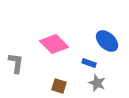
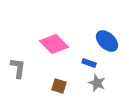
gray L-shape: moved 2 px right, 5 px down
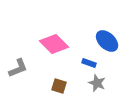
gray L-shape: rotated 60 degrees clockwise
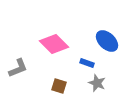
blue rectangle: moved 2 px left
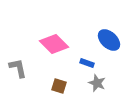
blue ellipse: moved 2 px right, 1 px up
gray L-shape: rotated 80 degrees counterclockwise
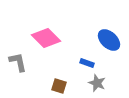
pink diamond: moved 8 px left, 6 px up
gray L-shape: moved 6 px up
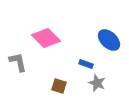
blue rectangle: moved 1 px left, 1 px down
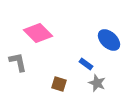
pink diamond: moved 8 px left, 5 px up
blue rectangle: rotated 16 degrees clockwise
brown square: moved 2 px up
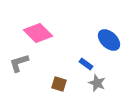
gray L-shape: moved 1 px right, 1 px down; rotated 95 degrees counterclockwise
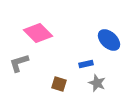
blue rectangle: rotated 48 degrees counterclockwise
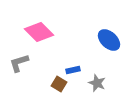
pink diamond: moved 1 px right, 1 px up
blue rectangle: moved 13 px left, 6 px down
brown square: rotated 14 degrees clockwise
